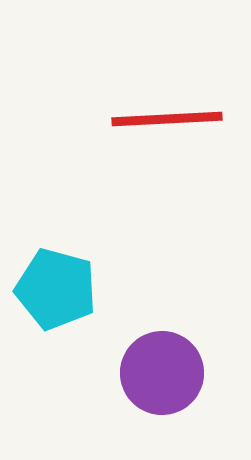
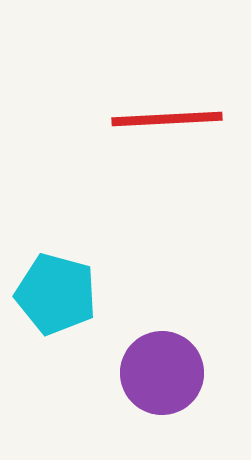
cyan pentagon: moved 5 px down
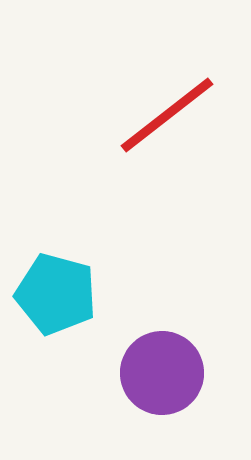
red line: moved 4 px up; rotated 35 degrees counterclockwise
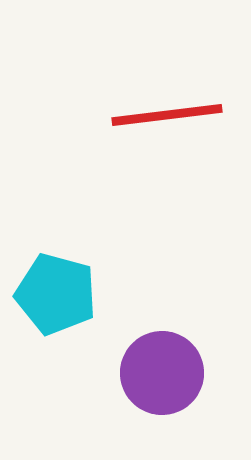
red line: rotated 31 degrees clockwise
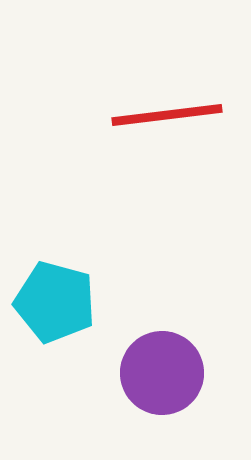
cyan pentagon: moved 1 px left, 8 px down
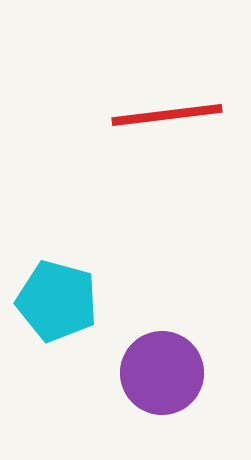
cyan pentagon: moved 2 px right, 1 px up
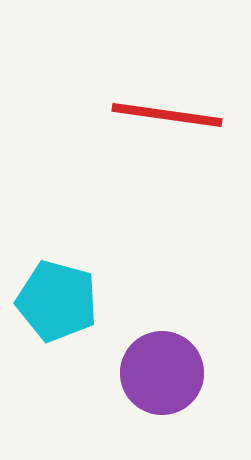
red line: rotated 15 degrees clockwise
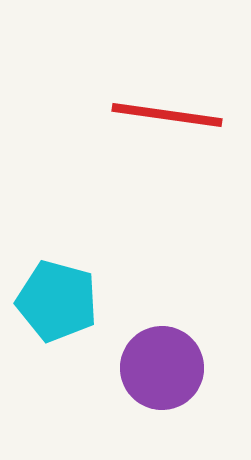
purple circle: moved 5 px up
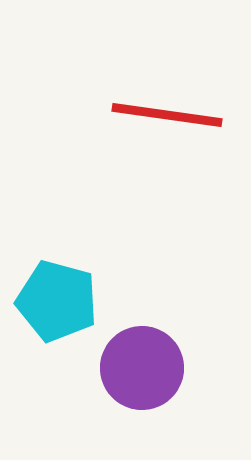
purple circle: moved 20 px left
